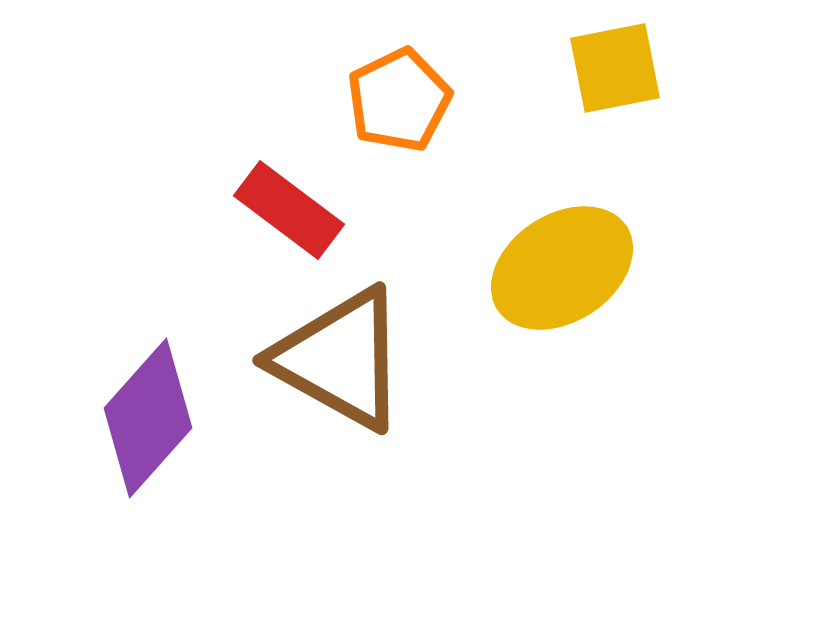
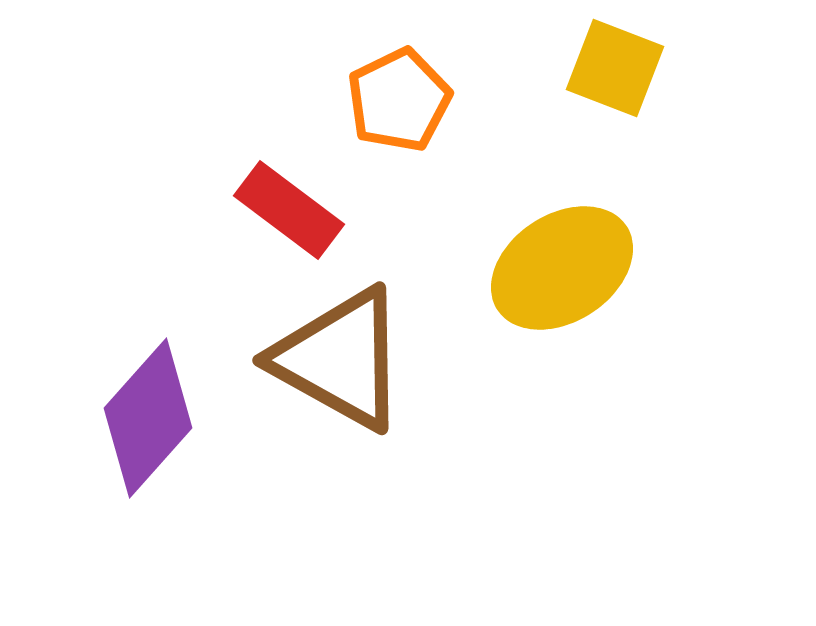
yellow square: rotated 32 degrees clockwise
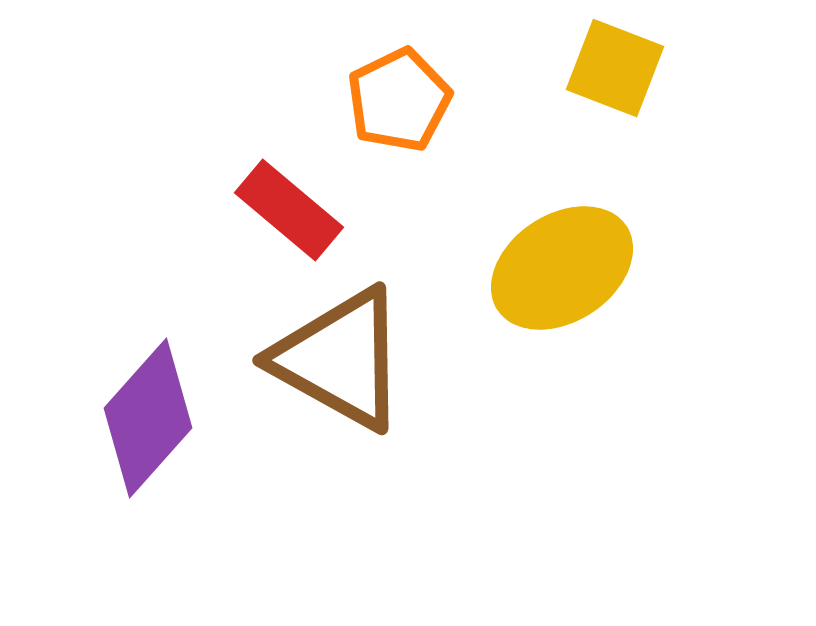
red rectangle: rotated 3 degrees clockwise
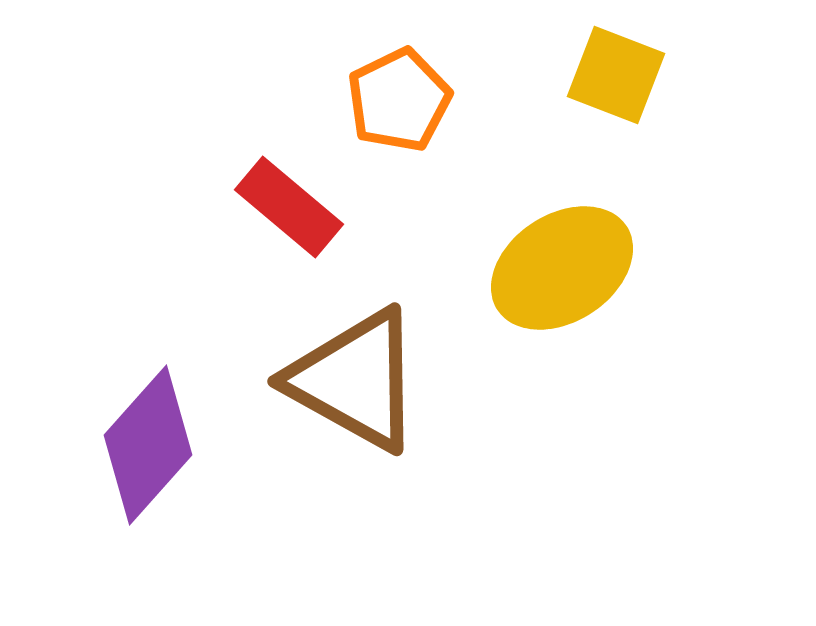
yellow square: moved 1 px right, 7 px down
red rectangle: moved 3 px up
brown triangle: moved 15 px right, 21 px down
purple diamond: moved 27 px down
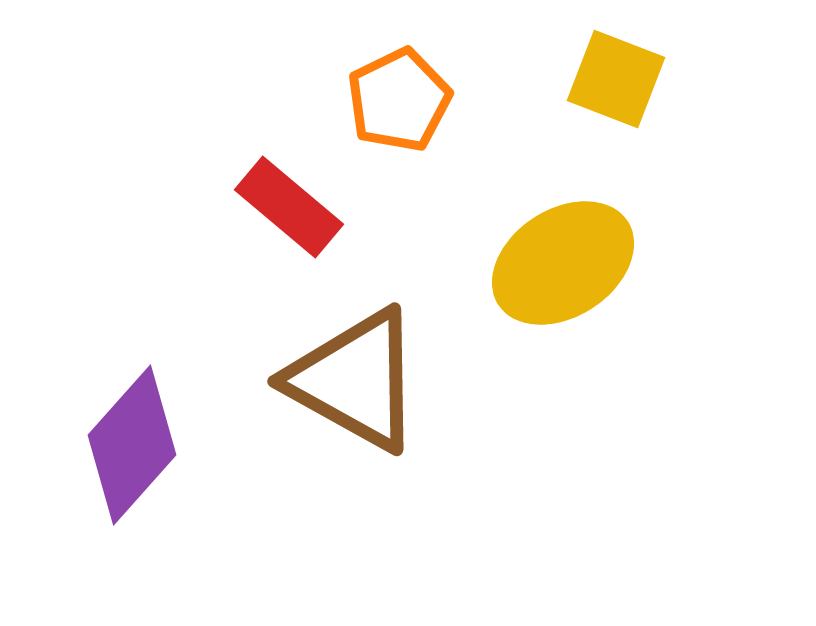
yellow square: moved 4 px down
yellow ellipse: moved 1 px right, 5 px up
purple diamond: moved 16 px left
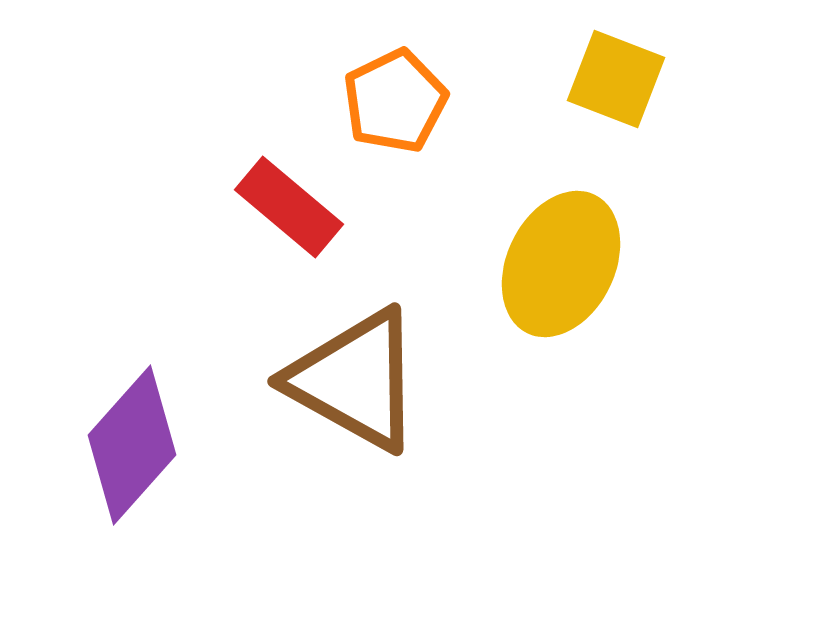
orange pentagon: moved 4 px left, 1 px down
yellow ellipse: moved 2 px left, 1 px down; rotated 31 degrees counterclockwise
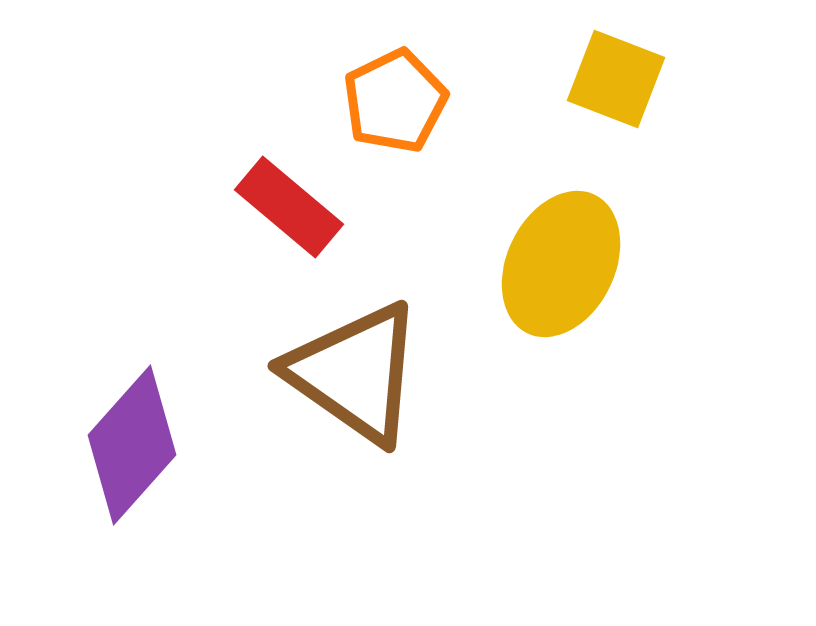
brown triangle: moved 7 px up; rotated 6 degrees clockwise
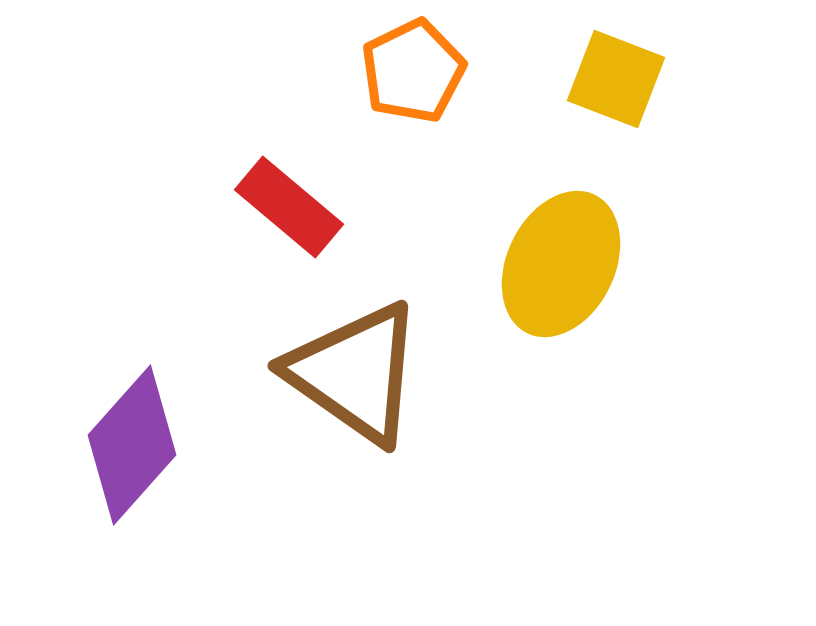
orange pentagon: moved 18 px right, 30 px up
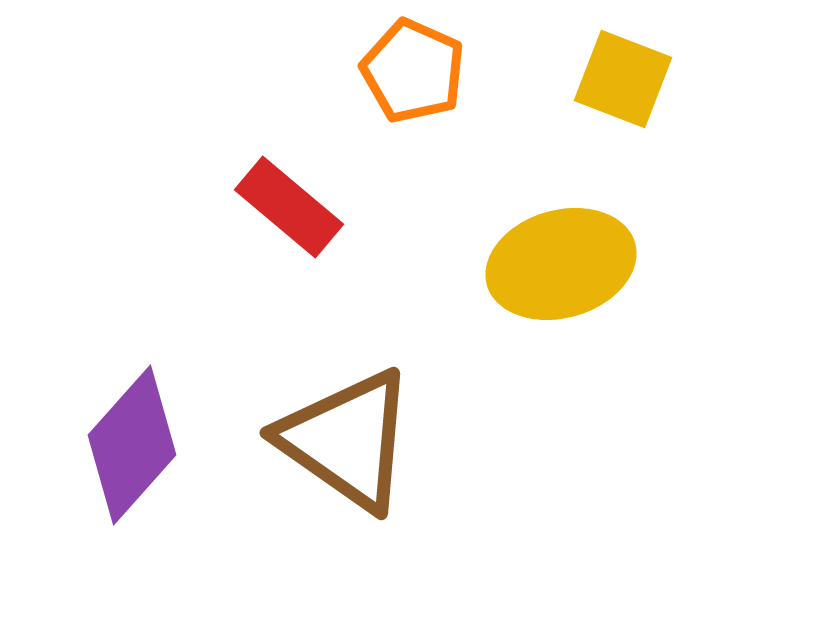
orange pentagon: rotated 22 degrees counterclockwise
yellow square: moved 7 px right
yellow ellipse: rotated 48 degrees clockwise
brown triangle: moved 8 px left, 67 px down
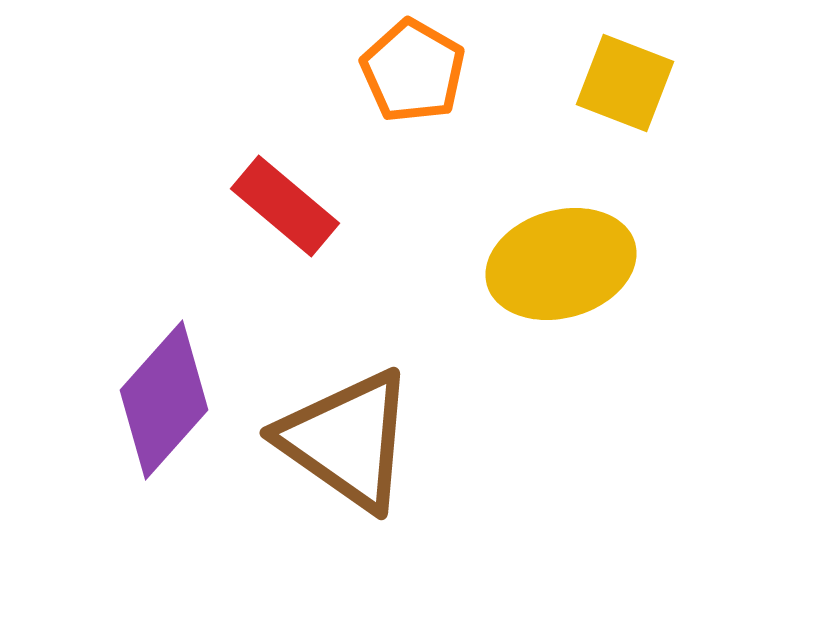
orange pentagon: rotated 6 degrees clockwise
yellow square: moved 2 px right, 4 px down
red rectangle: moved 4 px left, 1 px up
purple diamond: moved 32 px right, 45 px up
